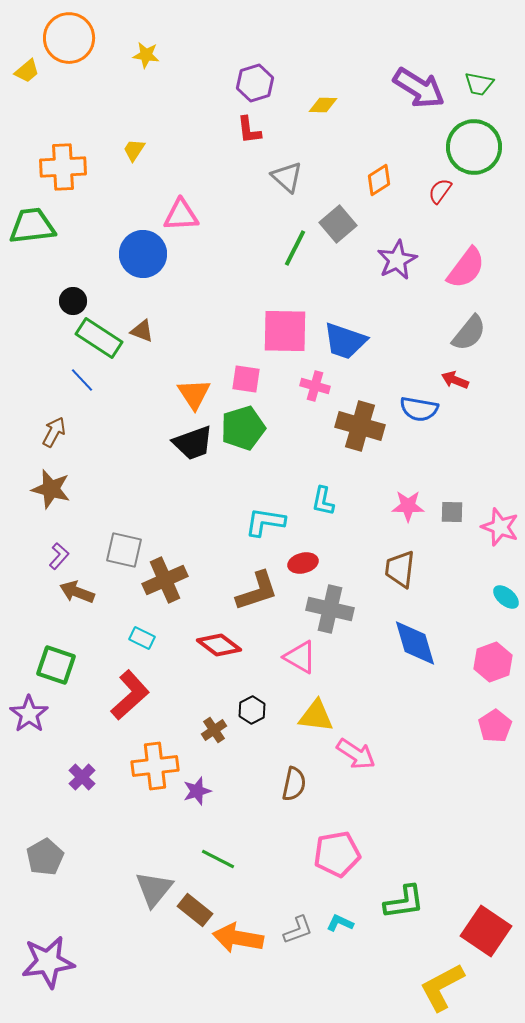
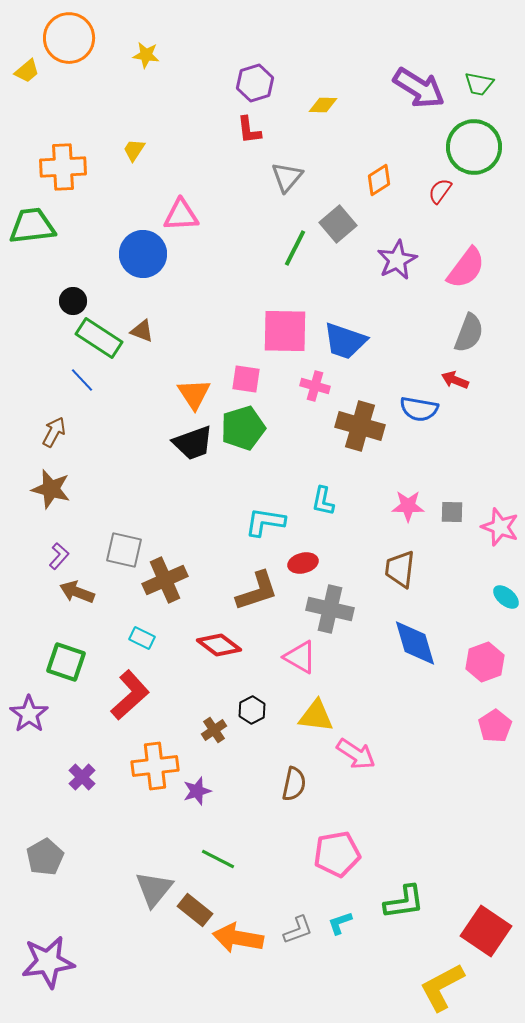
gray triangle at (287, 177): rotated 28 degrees clockwise
gray semicircle at (469, 333): rotated 18 degrees counterclockwise
pink hexagon at (493, 662): moved 8 px left
green square at (56, 665): moved 10 px right, 3 px up
cyan L-shape at (340, 923): rotated 44 degrees counterclockwise
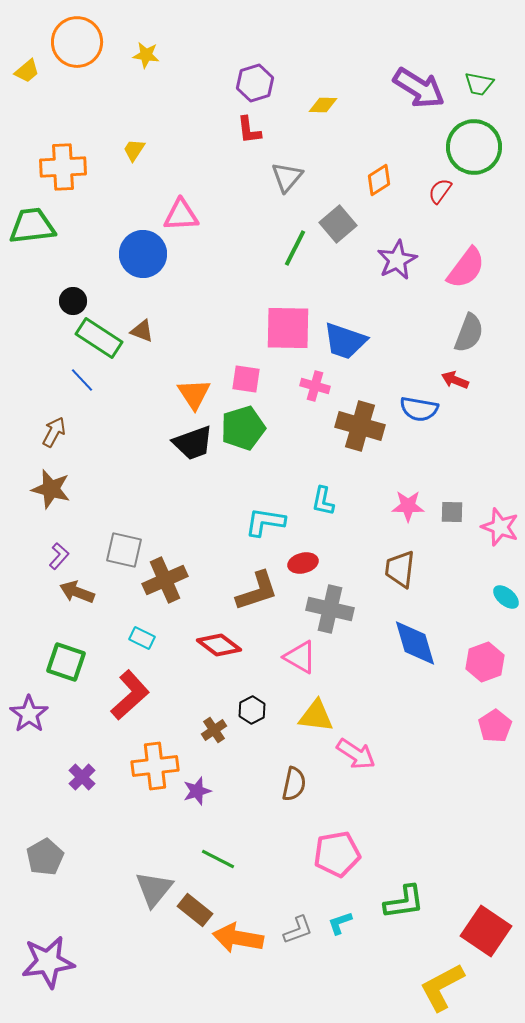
orange circle at (69, 38): moved 8 px right, 4 px down
pink square at (285, 331): moved 3 px right, 3 px up
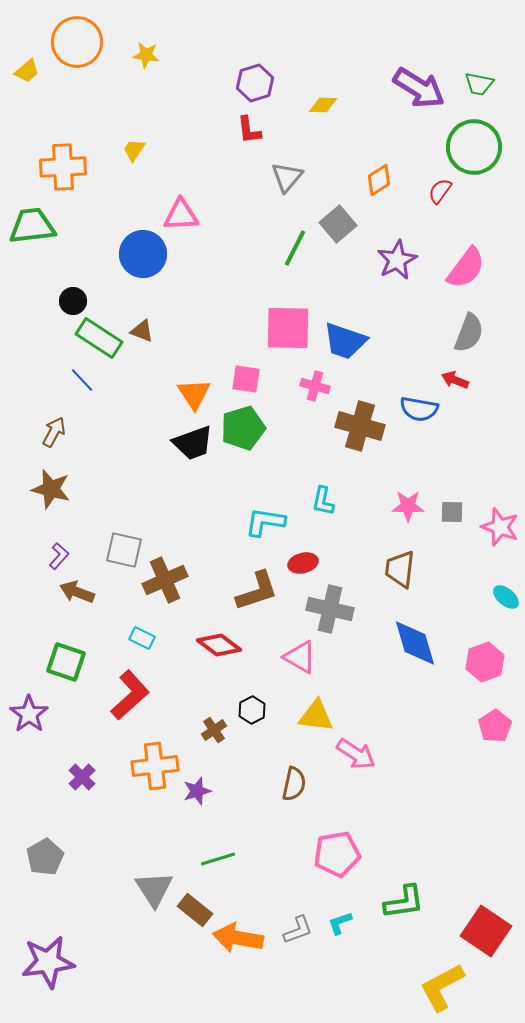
green line at (218, 859): rotated 44 degrees counterclockwise
gray triangle at (154, 889): rotated 12 degrees counterclockwise
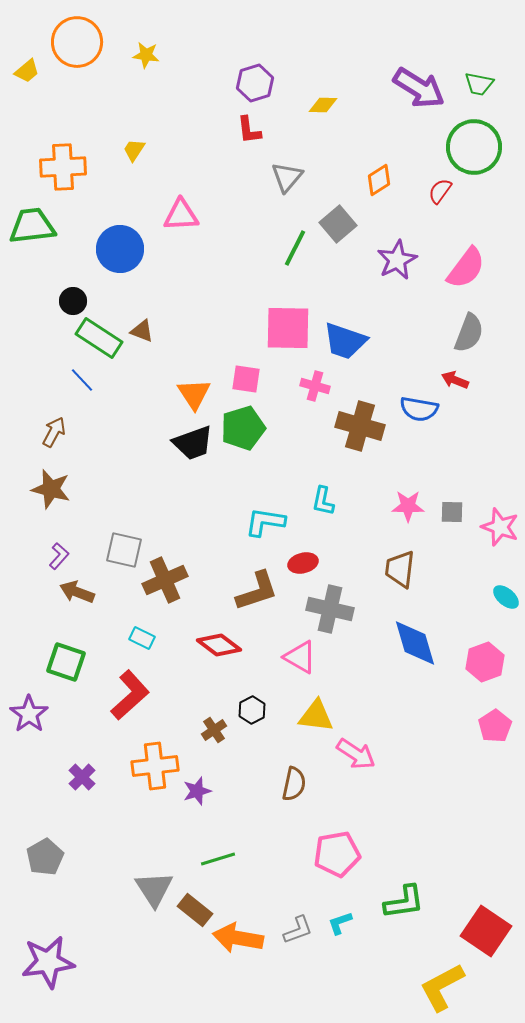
blue circle at (143, 254): moved 23 px left, 5 px up
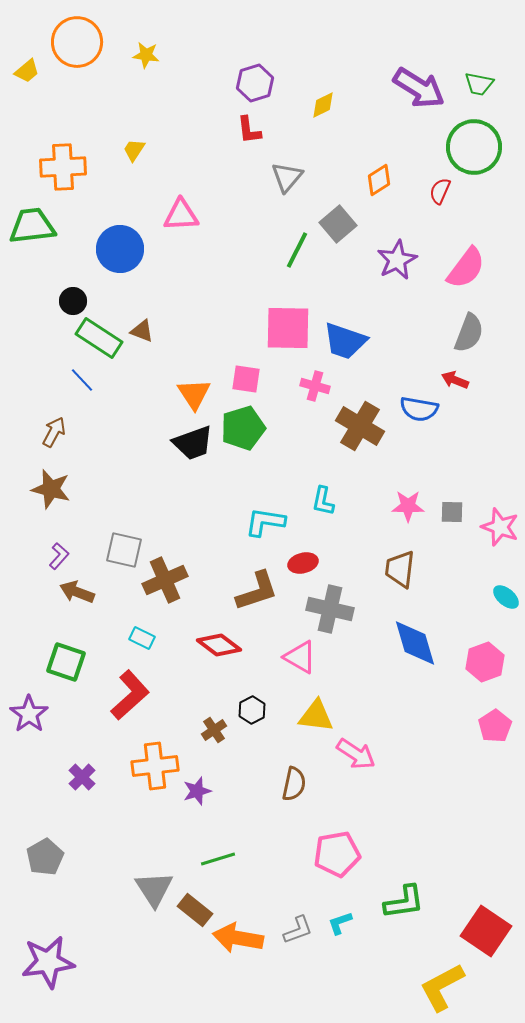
yellow diamond at (323, 105): rotated 28 degrees counterclockwise
red semicircle at (440, 191): rotated 12 degrees counterclockwise
green line at (295, 248): moved 2 px right, 2 px down
brown cross at (360, 426): rotated 15 degrees clockwise
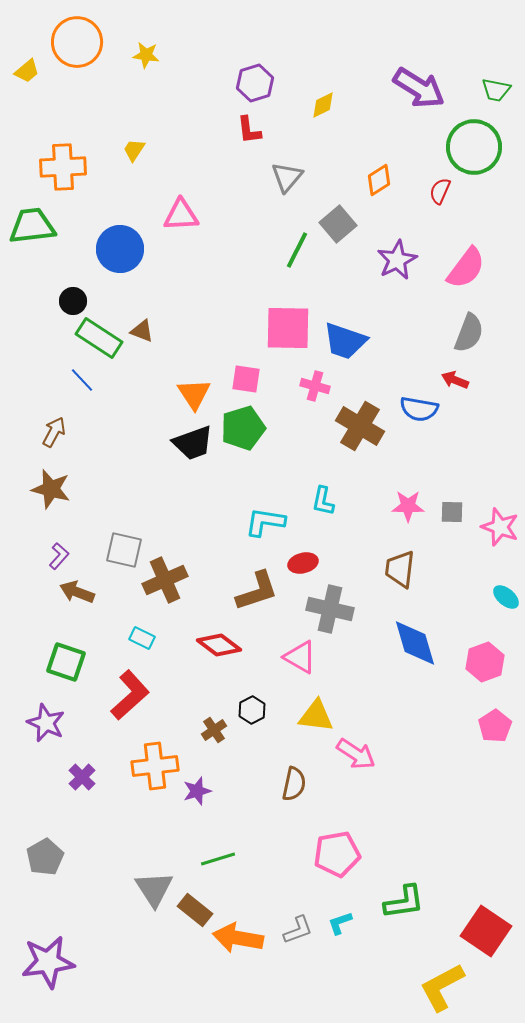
green trapezoid at (479, 84): moved 17 px right, 6 px down
purple star at (29, 714): moved 17 px right, 9 px down; rotated 12 degrees counterclockwise
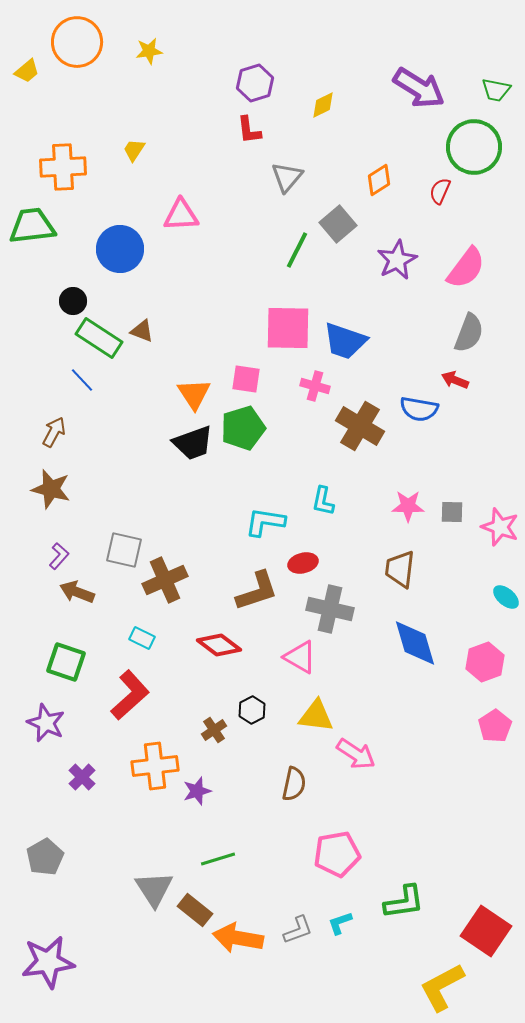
yellow star at (146, 55): moved 3 px right, 4 px up; rotated 16 degrees counterclockwise
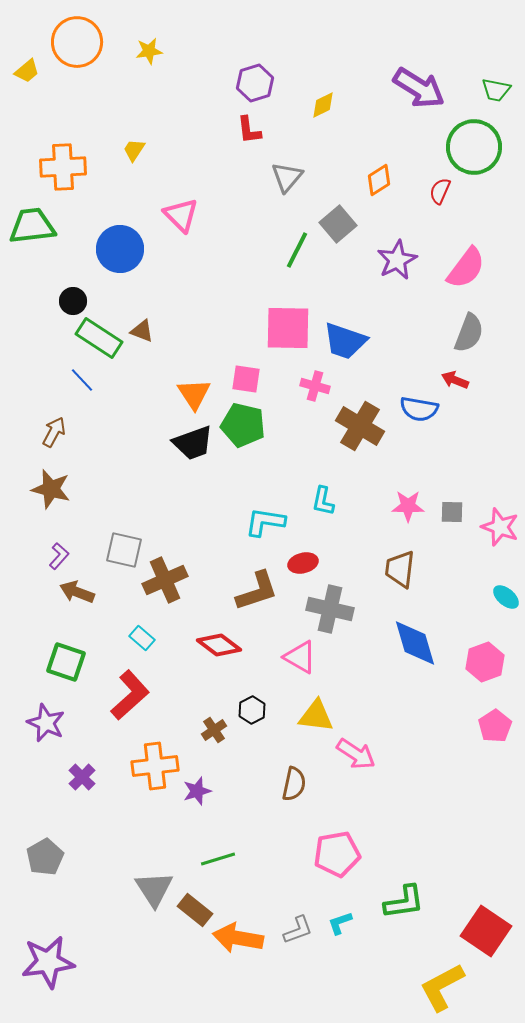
pink triangle at (181, 215): rotated 48 degrees clockwise
green pentagon at (243, 428): moved 3 px up; rotated 30 degrees clockwise
cyan rectangle at (142, 638): rotated 15 degrees clockwise
